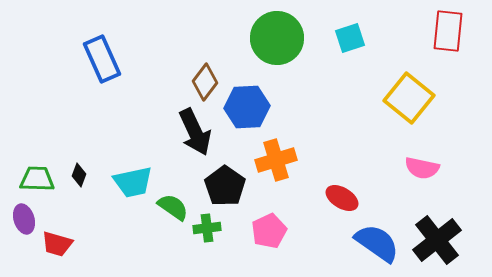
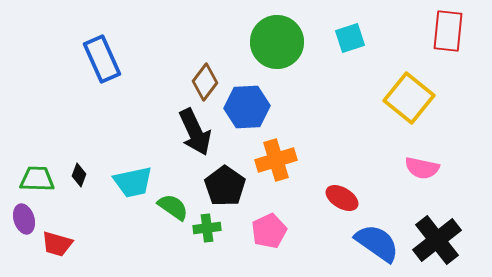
green circle: moved 4 px down
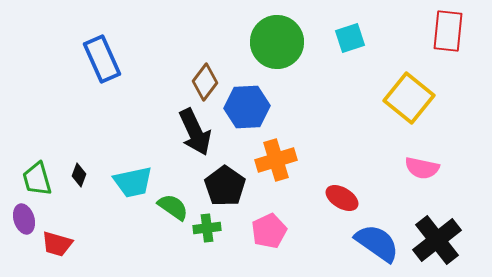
green trapezoid: rotated 108 degrees counterclockwise
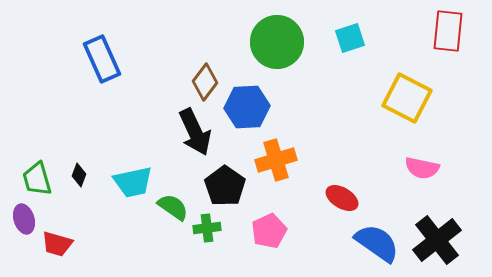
yellow square: moved 2 px left; rotated 12 degrees counterclockwise
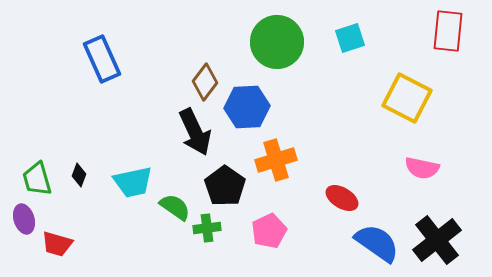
green semicircle: moved 2 px right
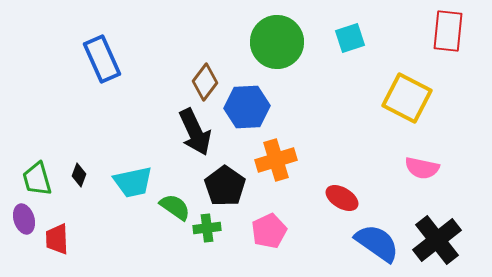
red trapezoid: moved 5 px up; rotated 72 degrees clockwise
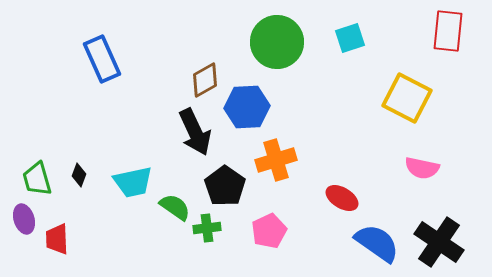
brown diamond: moved 2 px up; rotated 24 degrees clockwise
black cross: moved 2 px right, 2 px down; rotated 18 degrees counterclockwise
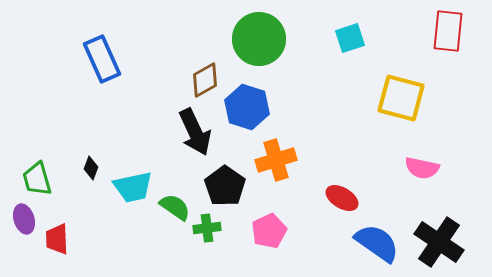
green circle: moved 18 px left, 3 px up
yellow square: moved 6 px left; rotated 12 degrees counterclockwise
blue hexagon: rotated 21 degrees clockwise
black diamond: moved 12 px right, 7 px up
cyan trapezoid: moved 5 px down
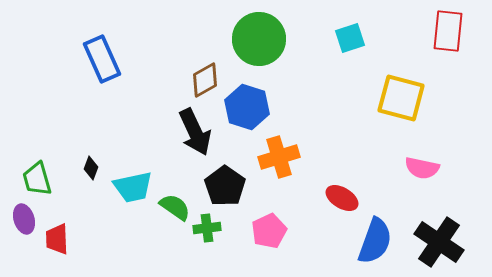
orange cross: moved 3 px right, 3 px up
blue semicircle: moved 2 px left, 2 px up; rotated 75 degrees clockwise
